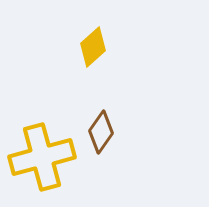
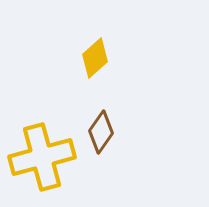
yellow diamond: moved 2 px right, 11 px down
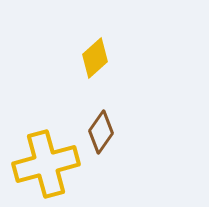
yellow cross: moved 4 px right, 7 px down
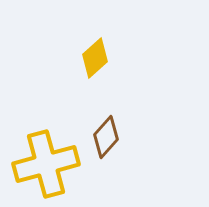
brown diamond: moved 5 px right, 5 px down; rotated 6 degrees clockwise
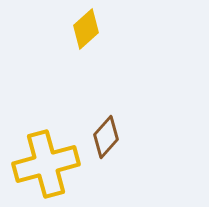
yellow diamond: moved 9 px left, 29 px up
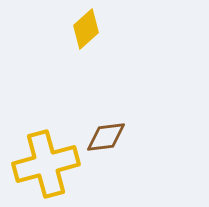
brown diamond: rotated 42 degrees clockwise
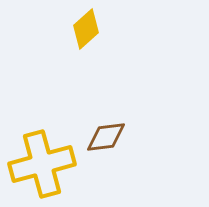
yellow cross: moved 4 px left
